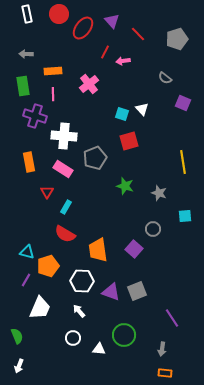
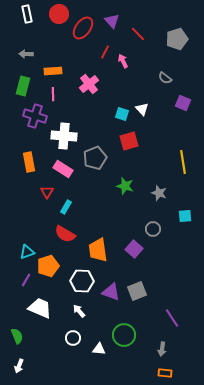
pink arrow at (123, 61): rotated 72 degrees clockwise
green rectangle at (23, 86): rotated 24 degrees clockwise
cyan triangle at (27, 252): rotated 35 degrees counterclockwise
white trapezoid at (40, 308): rotated 90 degrees counterclockwise
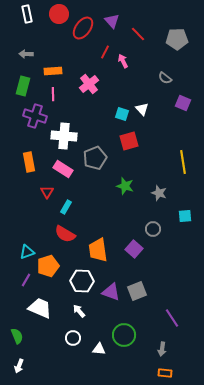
gray pentagon at (177, 39): rotated 15 degrees clockwise
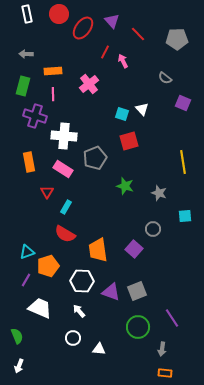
green circle at (124, 335): moved 14 px right, 8 px up
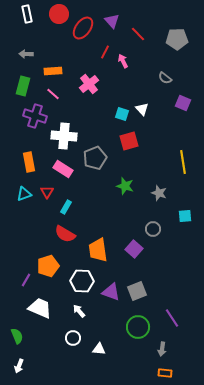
pink line at (53, 94): rotated 48 degrees counterclockwise
cyan triangle at (27, 252): moved 3 px left, 58 px up
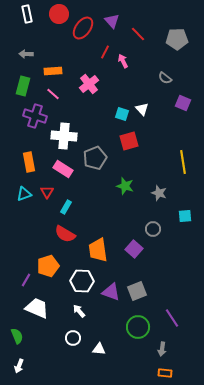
white trapezoid at (40, 308): moved 3 px left
